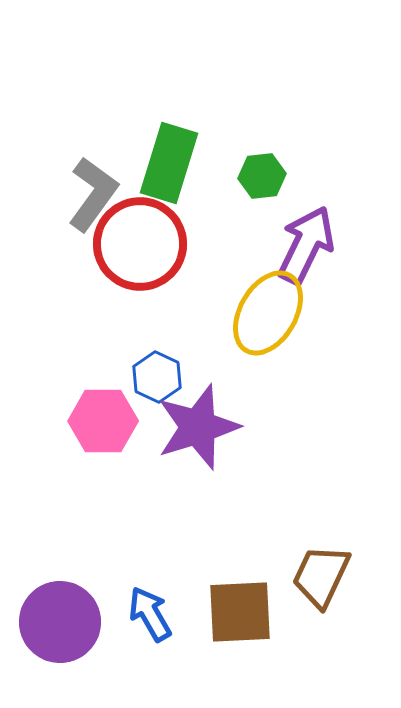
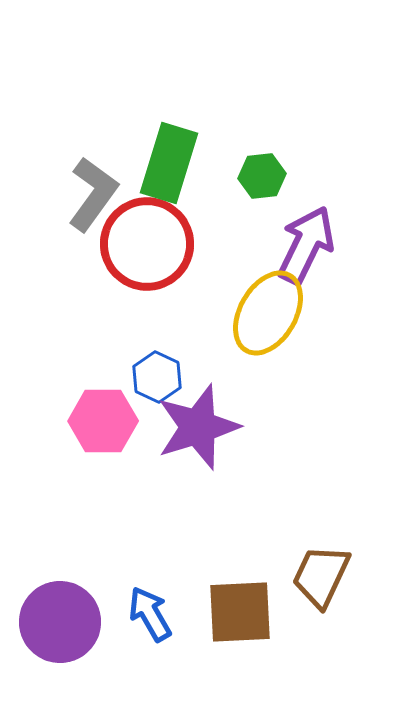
red circle: moved 7 px right
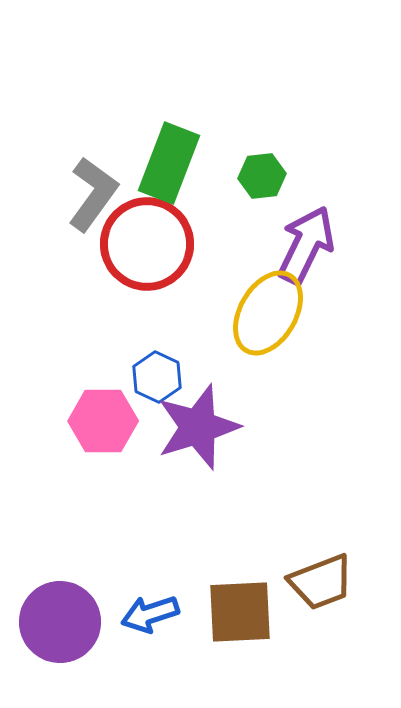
green rectangle: rotated 4 degrees clockwise
brown trapezoid: moved 6 px down; rotated 136 degrees counterclockwise
blue arrow: rotated 78 degrees counterclockwise
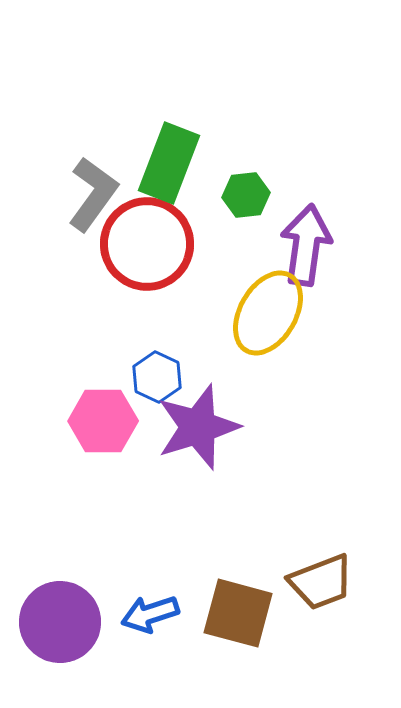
green hexagon: moved 16 px left, 19 px down
purple arrow: rotated 18 degrees counterclockwise
brown square: moved 2 px left, 1 px down; rotated 18 degrees clockwise
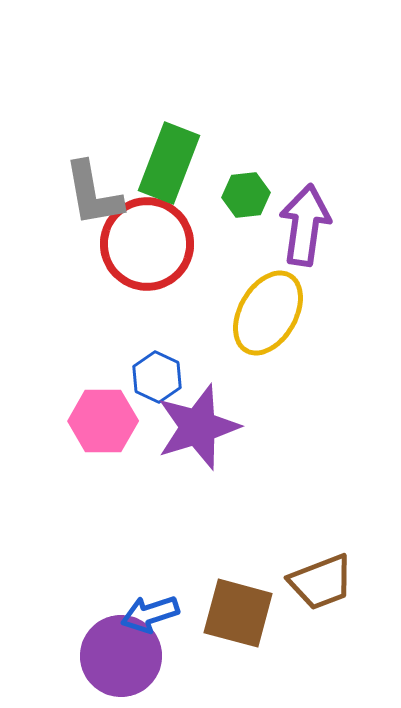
gray L-shape: rotated 134 degrees clockwise
purple arrow: moved 1 px left, 20 px up
purple circle: moved 61 px right, 34 px down
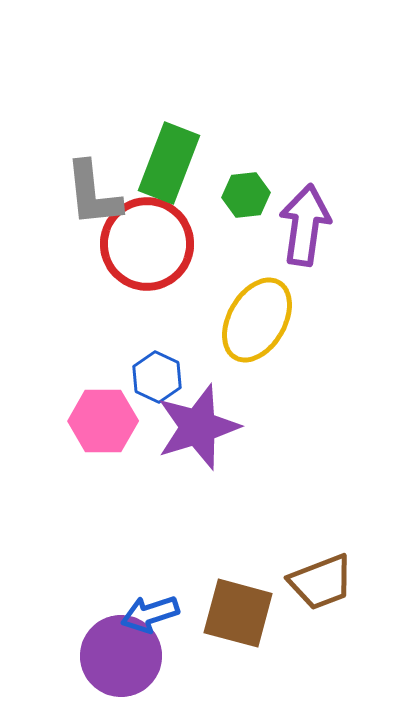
gray L-shape: rotated 4 degrees clockwise
yellow ellipse: moved 11 px left, 7 px down
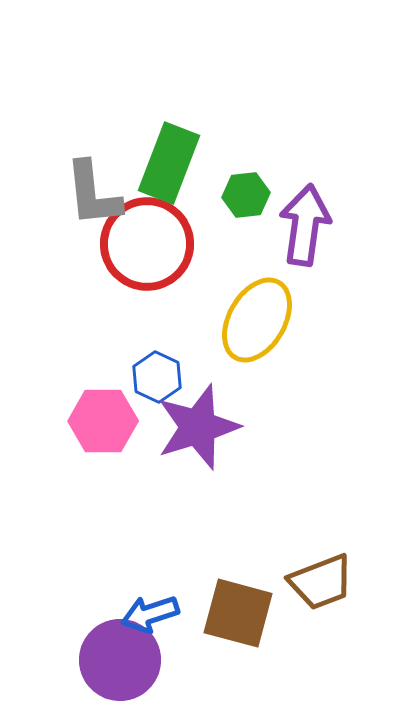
purple circle: moved 1 px left, 4 px down
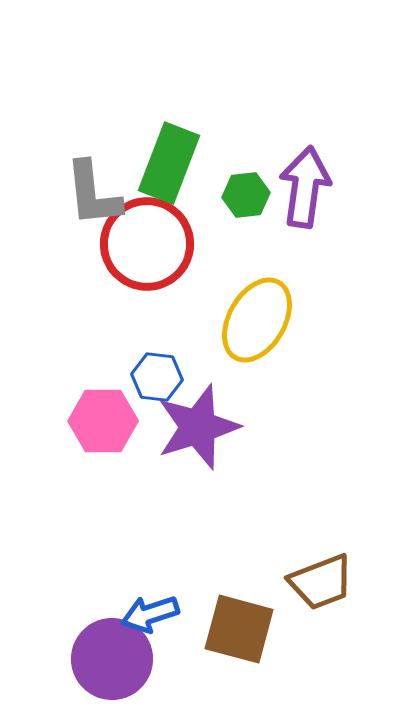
purple arrow: moved 38 px up
blue hexagon: rotated 18 degrees counterclockwise
brown square: moved 1 px right, 16 px down
purple circle: moved 8 px left, 1 px up
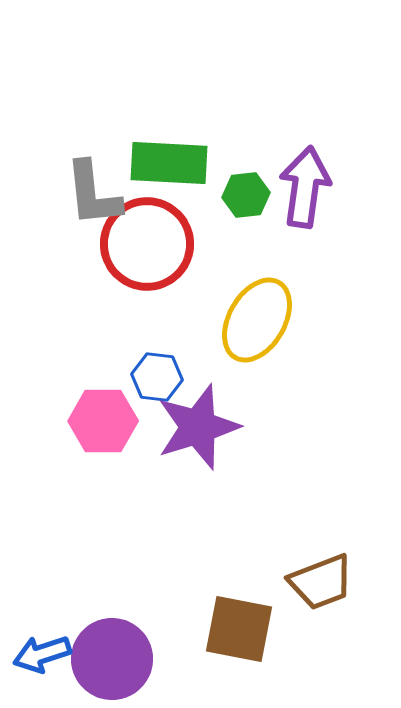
green rectangle: rotated 72 degrees clockwise
blue arrow: moved 108 px left, 40 px down
brown square: rotated 4 degrees counterclockwise
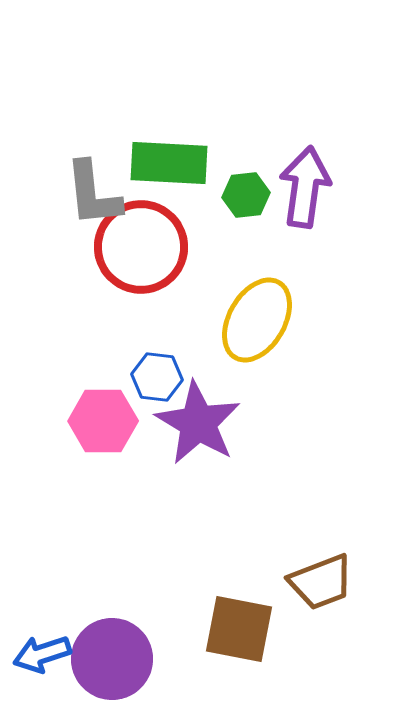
red circle: moved 6 px left, 3 px down
purple star: moved 4 px up; rotated 24 degrees counterclockwise
